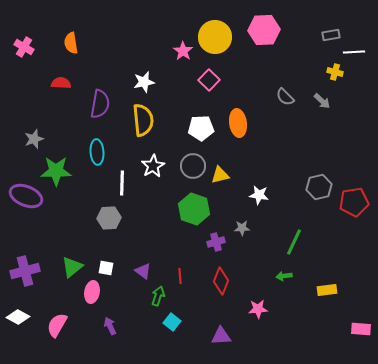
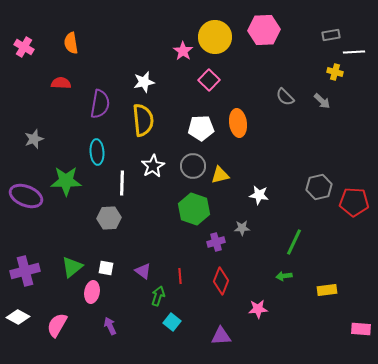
green star at (56, 171): moved 10 px right, 10 px down
red pentagon at (354, 202): rotated 12 degrees clockwise
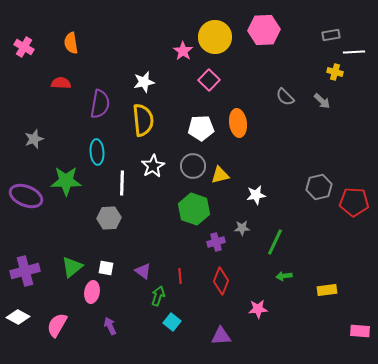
white star at (259, 195): moved 3 px left; rotated 18 degrees counterclockwise
green line at (294, 242): moved 19 px left
pink rectangle at (361, 329): moved 1 px left, 2 px down
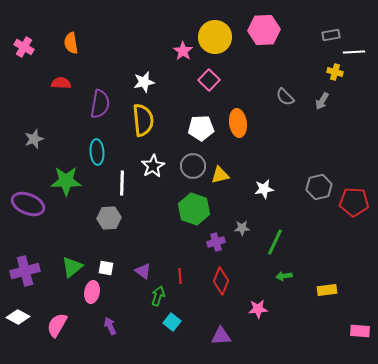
gray arrow at (322, 101): rotated 78 degrees clockwise
white star at (256, 195): moved 8 px right, 6 px up
purple ellipse at (26, 196): moved 2 px right, 8 px down
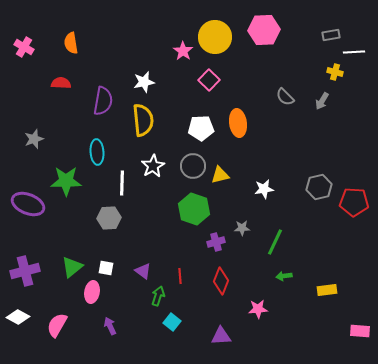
purple semicircle at (100, 104): moved 3 px right, 3 px up
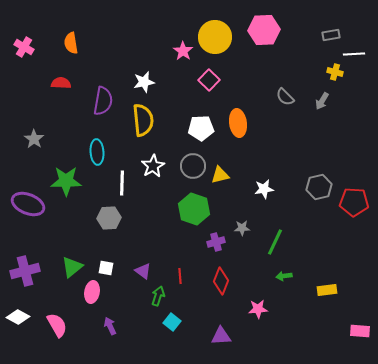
white line at (354, 52): moved 2 px down
gray star at (34, 139): rotated 18 degrees counterclockwise
pink semicircle at (57, 325): rotated 120 degrees clockwise
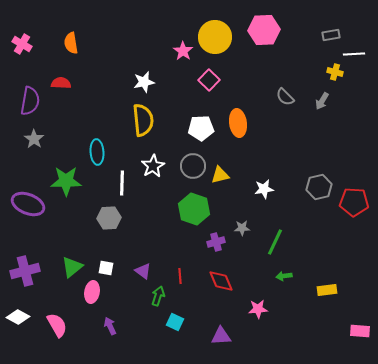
pink cross at (24, 47): moved 2 px left, 3 px up
purple semicircle at (103, 101): moved 73 px left
red diamond at (221, 281): rotated 44 degrees counterclockwise
cyan square at (172, 322): moved 3 px right; rotated 12 degrees counterclockwise
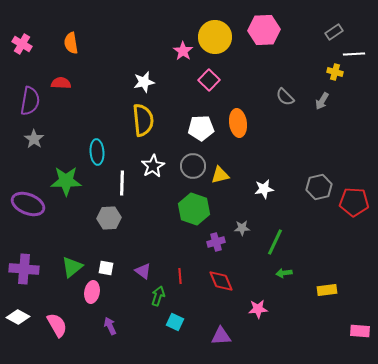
gray rectangle at (331, 35): moved 3 px right, 3 px up; rotated 24 degrees counterclockwise
purple cross at (25, 271): moved 1 px left, 2 px up; rotated 20 degrees clockwise
green arrow at (284, 276): moved 3 px up
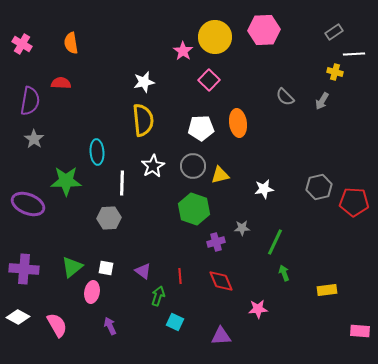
green arrow at (284, 273): rotated 77 degrees clockwise
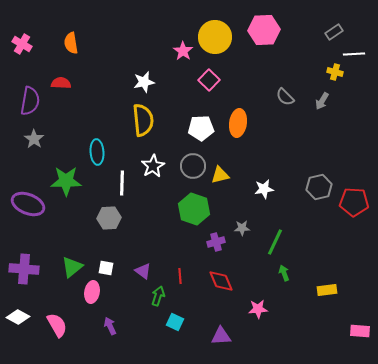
orange ellipse at (238, 123): rotated 16 degrees clockwise
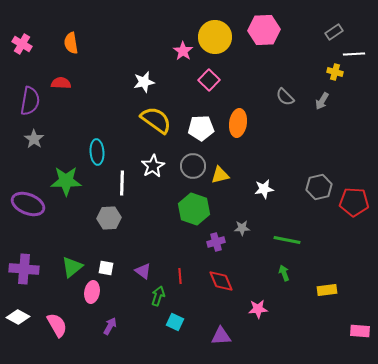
yellow semicircle at (143, 120): moved 13 px right; rotated 48 degrees counterclockwise
green line at (275, 242): moved 12 px right, 2 px up; rotated 76 degrees clockwise
purple arrow at (110, 326): rotated 54 degrees clockwise
